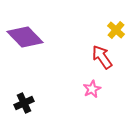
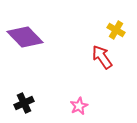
yellow cross: rotated 12 degrees counterclockwise
pink star: moved 13 px left, 17 px down
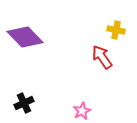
yellow cross: rotated 18 degrees counterclockwise
pink star: moved 3 px right, 5 px down
